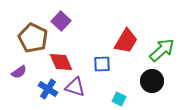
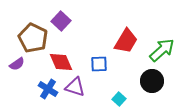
blue square: moved 3 px left
purple semicircle: moved 2 px left, 8 px up
cyan square: rotated 16 degrees clockwise
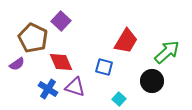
green arrow: moved 5 px right, 2 px down
blue square: moved 5 px right, 3 px down; rotated 18 degrees clockwise
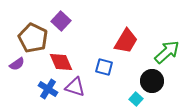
cyan square: moved 17 px right
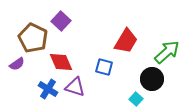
black circle: moved 2 px up
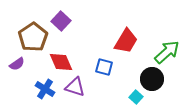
brown pentagon: moved 1 px up; rotated 12 degrees clockwise
blue cross: moved 3 px left
cyan square: moved 2 px up
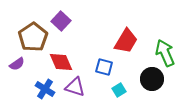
green arrow: moved 2 px left, 1 px down; rotated 72 degrees counterclockwise
cyan square: moved 17 px left, 7 px up; rotated 16 degrees clockwise
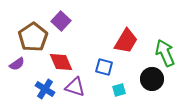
cyan square: rotated 16 degrees clockwise
